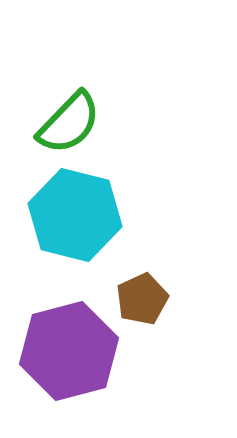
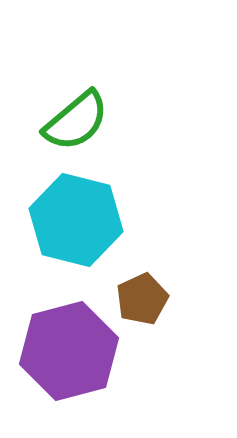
green semicircle: moved 7 px right, 2 px up; rotated 6 degrees clockwise
cyan hexagon: moved 1 px right, 5 px down
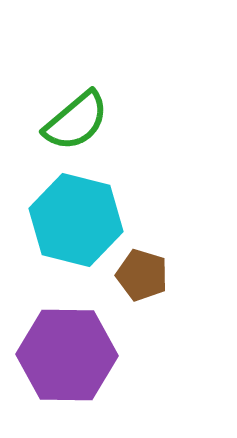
brown pentagon: moved 24 px up; rotated 30 degrees counterclockwise
purple hexagon: moved 2 px left, 4 px down; rotated 16 degrees clockwise
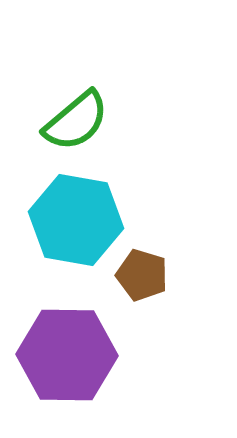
cyan hexagon: rotated 4 degrees counterclockwise
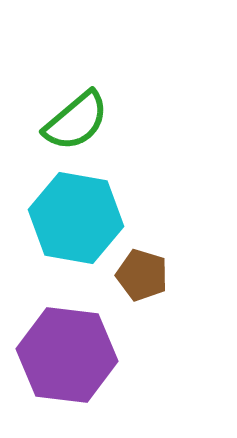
cyan hexagon: moved 2 px up
purple hexagon: rotated 6 degrees clockwise
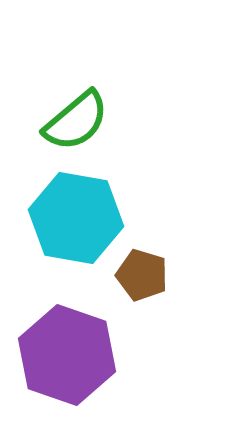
purple hexagon: rotated 12 degrees clockwise
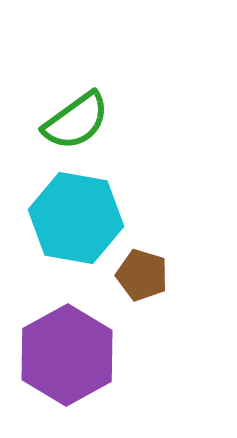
green semicircle: rotated 4 degrees clockwise
purple hexagon: rotated 12 degrees clockwise
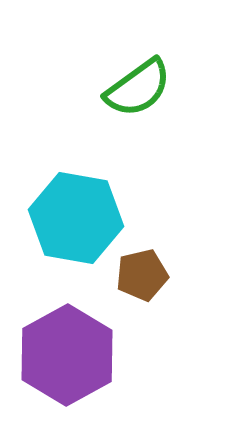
green semicircle: moved 62 px right, 33 px up
brown pentagon: rotated 30 degrees counterclockwise
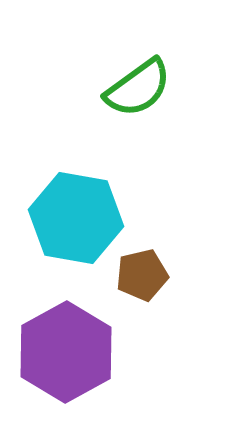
purple hexagon: moved 1 px left, 3 px up
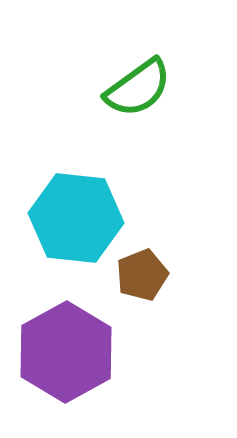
cyan hexagon: rotated 4 degrees counterclockwise
brown pentagon: rotated 9 degrees counterclockwise
